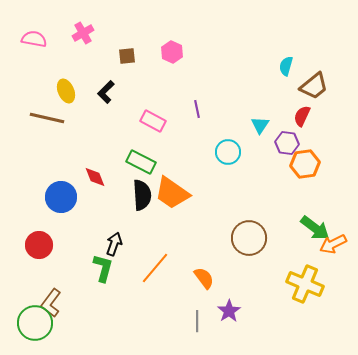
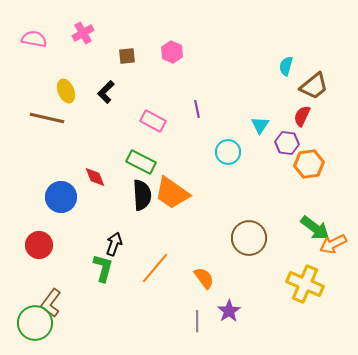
orange hexagon: moved 4 px right
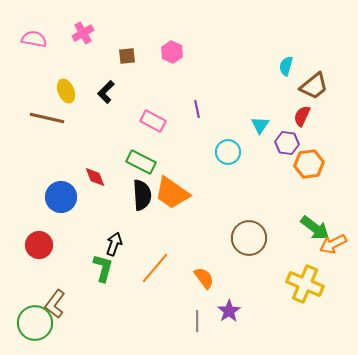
brown L-shape: moved 4 px right, 1 px down
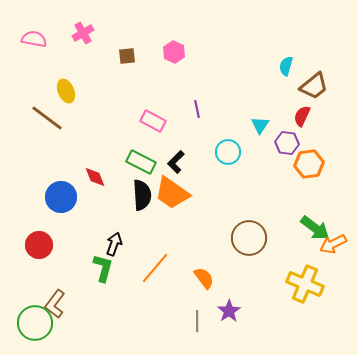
pink hexagon: moved 2 px right
black L-shape: moved 70 px right, 70 px down
brown line: rotated 24 degrees clockwise
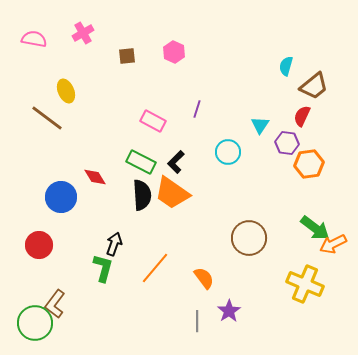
purple line: rotated 30 degrees clockwise
red diamond: rotated 10 degrees counterclockwise
